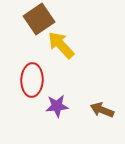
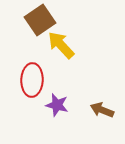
brown square: moved 1 px right, 1 px down
purple star: moved 1 px up; rotated 20 degrees clockwise
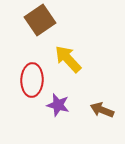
yellow arrow: moved 7 px right, 14 px down
purple star: moved 1 px right
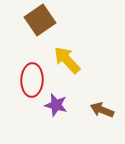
yellow arrow: moved 1 px left, 1 px down
purple star: moved 2 px left
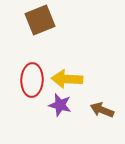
brown square: rotated 12 degrees clockwise
yellow arrow: moved 19 px down; rotated 44 degrees counterclockwise
purple star: moved 4 px right
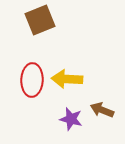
purple star: moved 11 px right, 14 px down
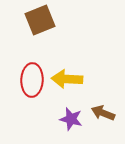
brown arrow: moved 1 px right, 3 px down
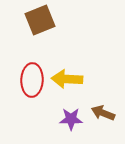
purple star: rotated 15 degrees counterclockwise
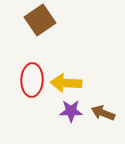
brown square: rotated 12 degrees counterclockwise
yellow arrow: moved 1 px left, 4 px down
purple star: moved 8 px up
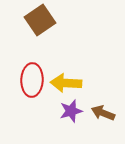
purple star: rotated 15 degrees counterclockwise
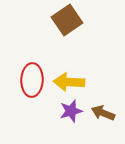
brown square: moved 27 px right
yellow arrow: moved 3 px right, 1 px up
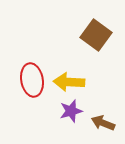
brown square: moved 29 px right, 15 px down; rotated 20 degrees counterclockwise
red ellipse: rotated 12 degrees counterclockwise
brown arrow: moved 10 px down
